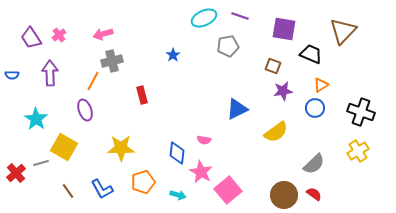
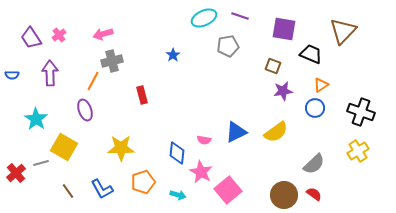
blue triangle: moved 1 px left, 23 px down
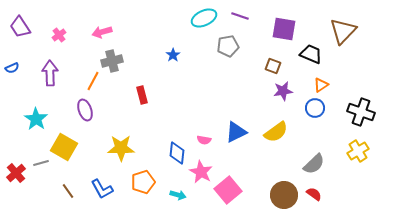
pink arrow: moved 1 px left, 2 px up
purple trapezoid: moved 11 px left, 11 px up
blue semicircle: moved 7 px up; rotated 24 degrees counterclockwise
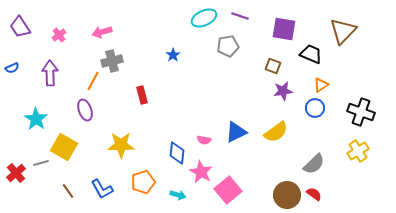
yellow star: moved 3 px up
brown circle: moved 3 px right
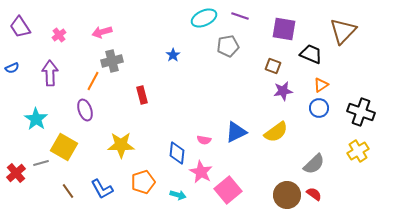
blue circle: moved 4 px right
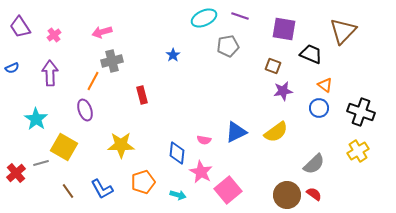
pink cross: moved 5 px left
orange triangle: moved 4 px right; rotated 49 degrees counterclockwise
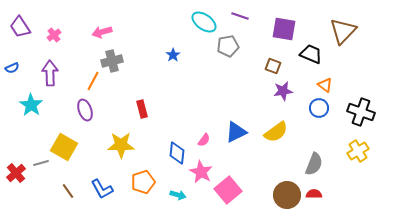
cyan ellipse: moved 4 px down; rotated 60 degrees clockwise
red rectangle: moved 14 px down
cyan star: moved 5 px left, 14 px up
pink semicircle: rotated 64 degrees counterclockwise
gray semicircle: rotated 25 degrees counterclockwise
red semicircle: rotated 35 degrees counterclockwise
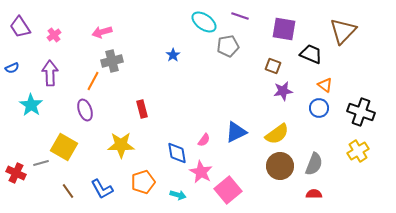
yellow semicircle: moved 1 px right, 2 px down
blue diamond: rotated 15 degrees counterclockwise
red cross: rotated 24 degrees counterclockwise
brown circle: moved 7 px left, 29 px up
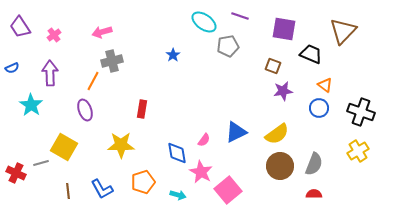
red rectangle: rotated 24 degrees clockwise
brown line: rotated 28 degrees clockwise
